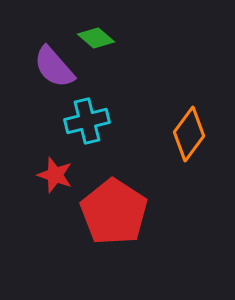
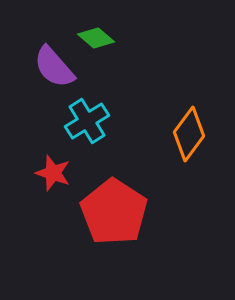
cyan cross: rotated 18 degrees counterclockwise
red star: moved 2 px left, 2 px up
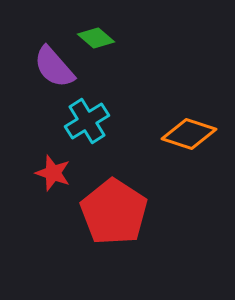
orange diamond: rotated 72 degrees clockwise
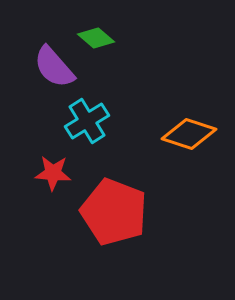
red star: rotated 15 degrees counterclockwise
red pentagon: rotated 12 degrees counterclockwise
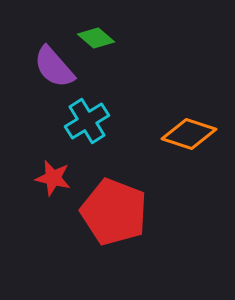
red star: moved 5 px down; rotated 9 degrees clockwise
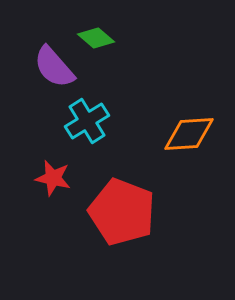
orange diamond: rotated 22 degrees counterclockwise
red pentagon: moved 8 px right
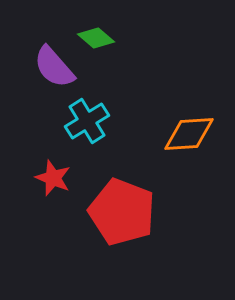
red star: rotated 9 degrees clockwise
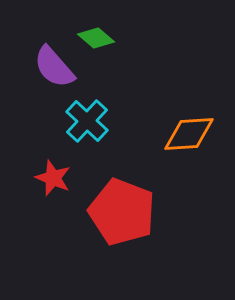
cyan cross: rotated 15 degrees counterclockwise
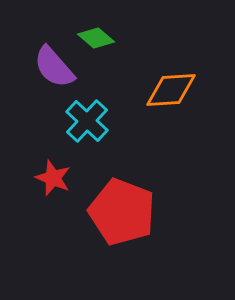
orange diamond: moved 18 px left, 44 px up
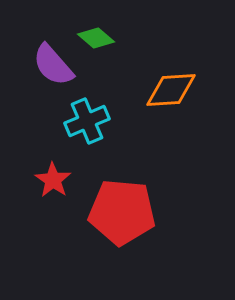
purple semicircle: moved 1 px left, 2 px up
cyan cross: rotated 24 degrees clockwise
red star: moved 2 px down; rotated 12 degrees clockwise
red pentagon: rotated 16 degrees counterclockwise
